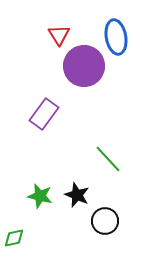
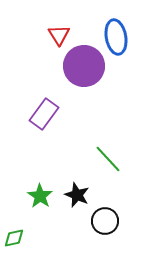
green star: rotated 20 degrees clockwise
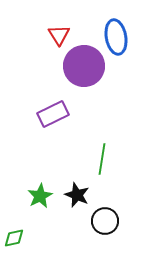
purple rectangle: moved 9 px right; rotated 28 degrees clockwise
green line: moved 6 px left; rotated 52 degrees clockwise
green star: rotated 10 degrees clockwise
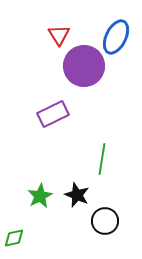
blue ellipse: rotated 36 degrees clockwise
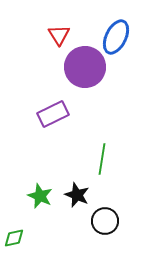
purple circle: moved 1 px right, 1 px down
green star: rotated 20 degrees counterclockwise
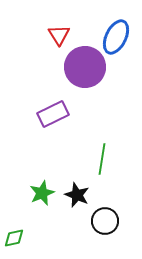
green star: moved 2 px right, 3 px up; rotated 25 degrees clockwise
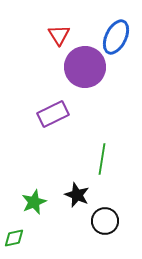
green star: moved 8 px left, 9 px down
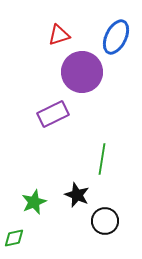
red triangle: rotated 45 degrees clockwise
purple circle: moved 3 px left, 5 px down
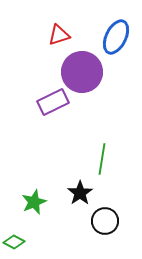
purple rectangle: moved 12 px up
black star: moved 3 px right, 2 px up; rotated 15 degrees clockwise
green diamond: moved 4 px down; rotated 40 degrees clockwise
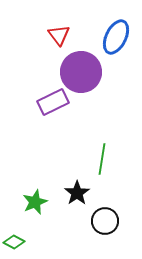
red triangle: rotated 50 degrees counterclockwise
purple circle: moved 1 px left
black star: moved 3 px left
green star: moved 1 px right
